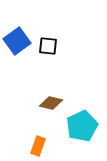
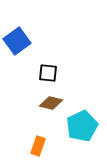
black square: moved 27 px down
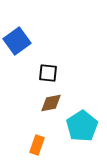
brown diamond: rotated 25 degrees counterclockwise
cyan pentagon: rotated 8 degrees counterclockwise
orange rectangle: moved 1 px left, 1 px up
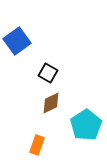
black square: rotated 24 degrees clockwise
brown diamond: rotated 15 degrees counterclockwise
cyan pentagon: moved 4 px right, 1 px up
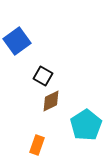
black square: moved 5 px left, 3 px down
brown diamond: moved 2 px up
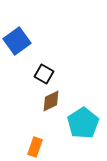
black square: moved 1 px right, 2 px up
cyan pentagon: moved 3 px left, 2 px up
orange rectangle: moved 2 px left, 2 px down
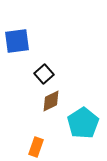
blue square: rotated 28 degrees clockwise
black square: rotated 18 degrees clockwise
orange rectangle: moved 1 px right
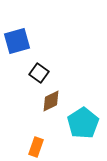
blue square: rotated 8 degrees counterclockwise
black square: moved 5 px left, 1 px up; rotated 12 degrees counterclockwise
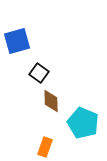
brown diamond: rotated 65 degrees counterclockwise
cyan pentagon: rotated 16 degrees counterclockwise
orange rectangle: moved 9 px right
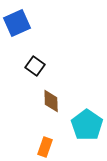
blue square: moved 18 px up; rotated 8 degrees counterclockwise
black square: moved 4 px left, 7 px up
cyan pentagon: moved 4 px right, 2 px down; rotated 12 degrees clockwise
